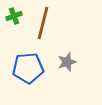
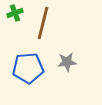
green cross: moved 1 px right, 3 px up
gray star: rotated 12 degrees clockwise
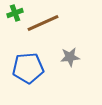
brown line: rotated 52 degrees clockwise
gray star: moved 3 px right, 5 px up
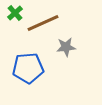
green cross: rotated 21 degrees counterclockwise
gray star: moved 4 px left, 10 px up
